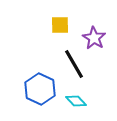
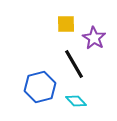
yellow square: moved 6 px right, 1 px up
blue hexagon: moved 2 px up; rotated 20 degrees clockwise
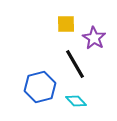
black line: moved 1 px right
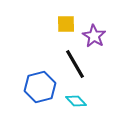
purple star: moved 2 px up
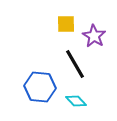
blue hexagon: rotated 20 degrees clockwise
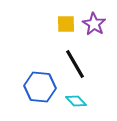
purple star: moved 12 px up
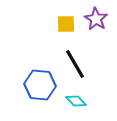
purple star: moved 2 px right, 5 px up
blue hexagon: moved 2 px up
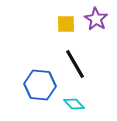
cyan diamond: moved 2 px left, 3 px down
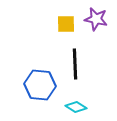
purple star: rotated 20 degrees counterclockwise
black line: rotated 28 degrees clockwise
cyan diamond: moved 2 px right, 3 px down; rotated 15 degrees counterclockwise
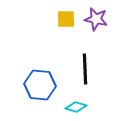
yellow square: moved 5 px up
black line: moved 10 px right, 5 px down
cyan diamond: rotated 15 degrees counterclockwise
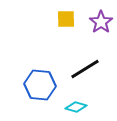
purple star: moved 5 px right, 3 px down; rotated 25 degrees clockwise
black line: rotated 60 degrees clockwise
